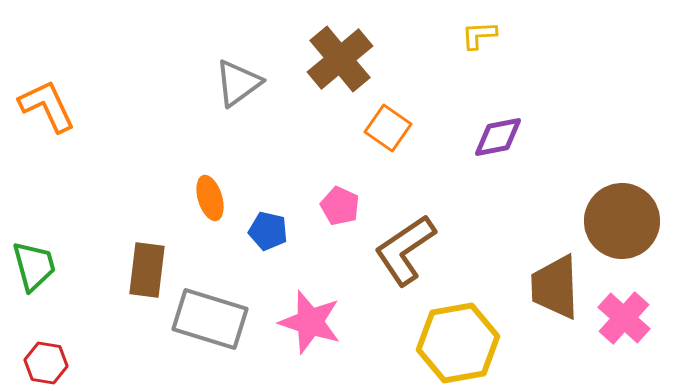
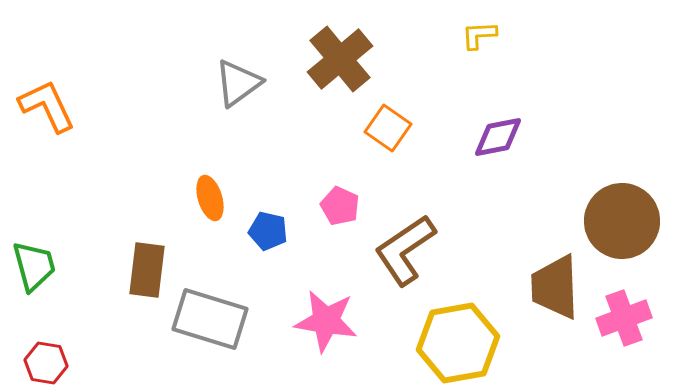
pink cross: rotated 28 degrees clockwise
pink star: moved 16 px right, 1 px up; rotated 8 degrees counterclockwise
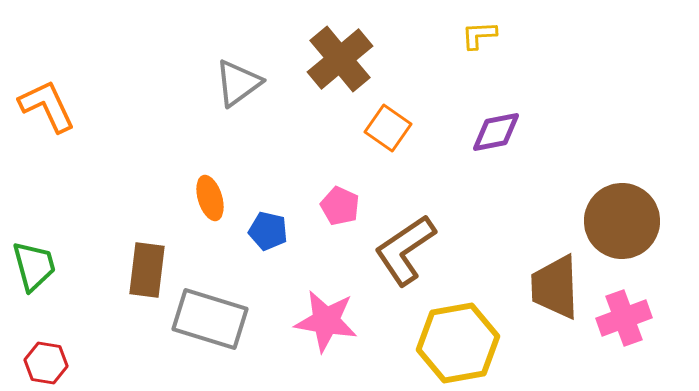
purple diamond: moved 2 px left, 5 px up
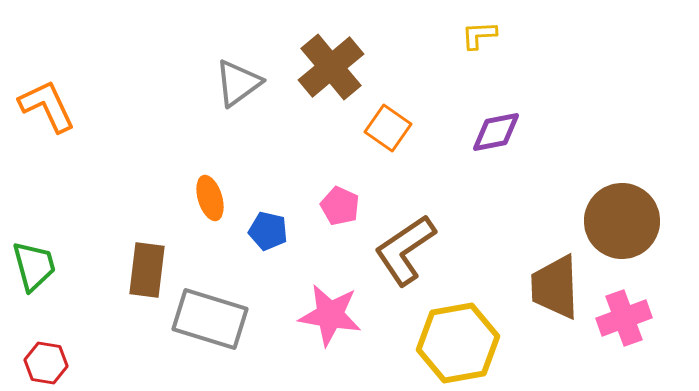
brown cross: moved 9 px left, 8 px down
pink star: moved 4 px right, 6 px up
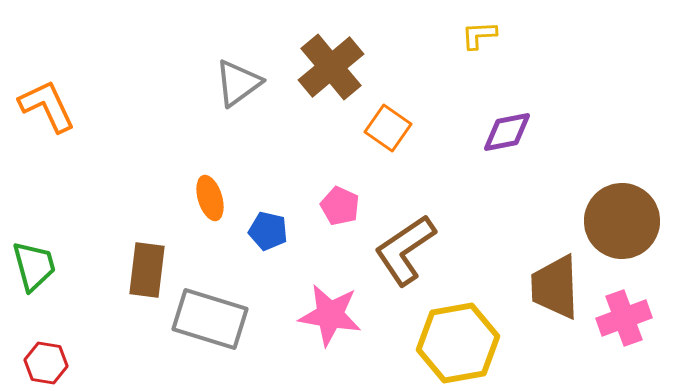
purple diamond: moved 11 px right
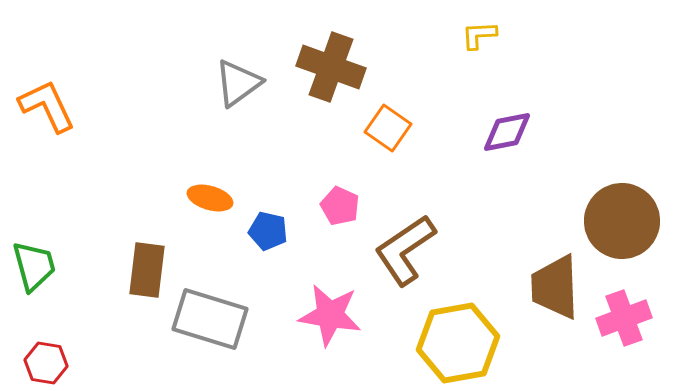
brown cross: rotated 30 degrees counterclockwise
orange ellipse: rotated 57 degrees counterclockwise
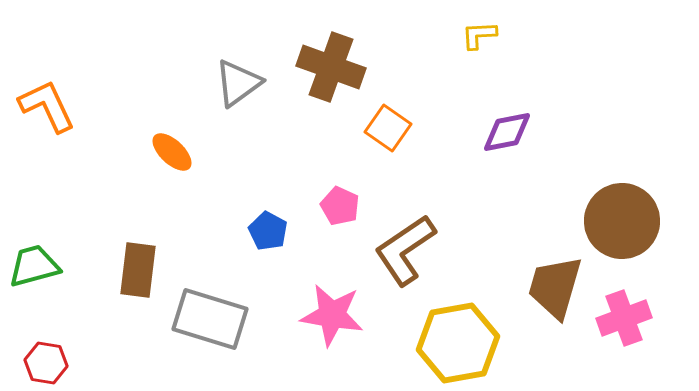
orange ellipse: moved 38 px left, 46 px up; rotated 27 degrees clockwise
blue pentagon: rotated 15 degrees clockwise
green trapezoid: rotated 90 degrees counterclockwise
brown rectangle: moved 9 px left
brown trapezoid: rotated 18 degrees clockwise
pink star: moved 2 px right
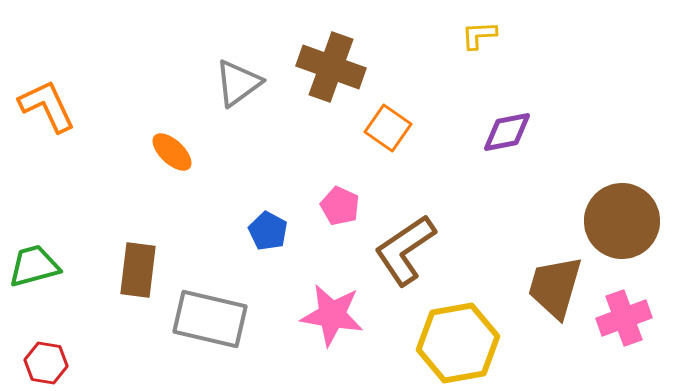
gray rectangle: rotated 4 degrees counterclockwise
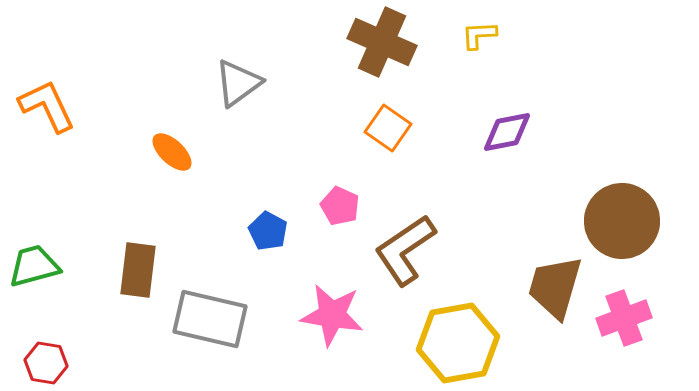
brown cross: moved 51 px right, 25 px up; rotated 4 degrees clockwise
